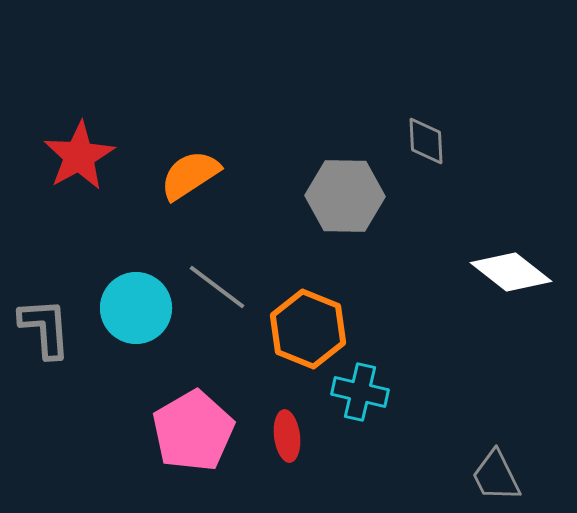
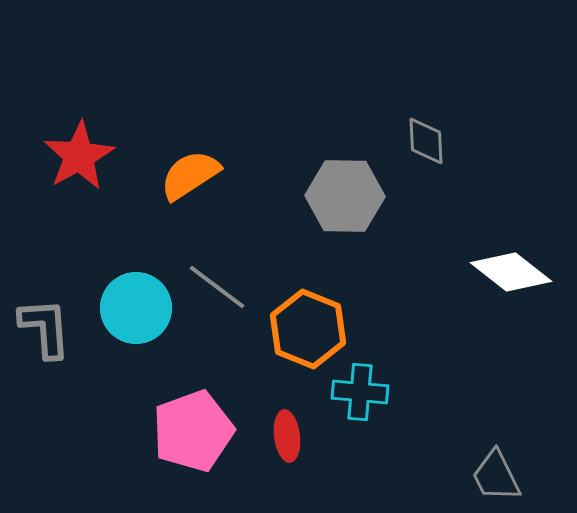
cyan cross: rotated 8 degrees counterclockwise
pink pentagon: rotated 10 degrees clockwise
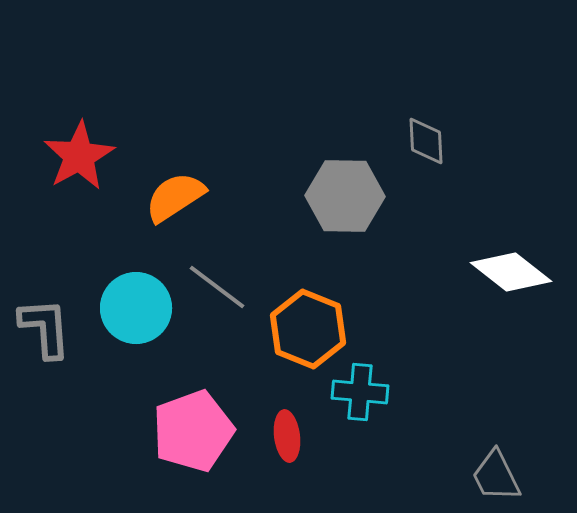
orange semicircle: moved 15 px left, 22 px down
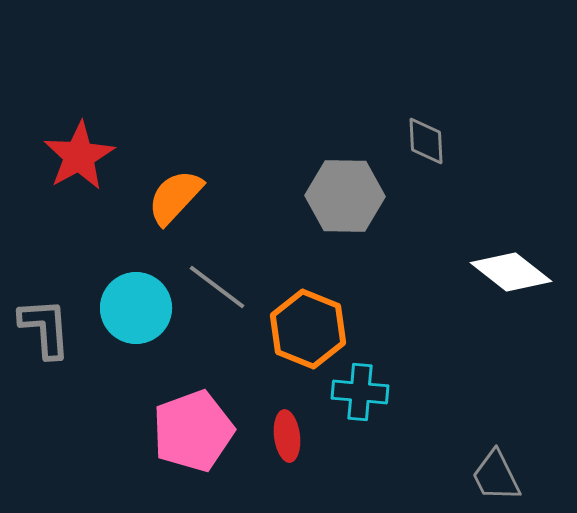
orange semicircle: rotated 14 degrees counterclockwise
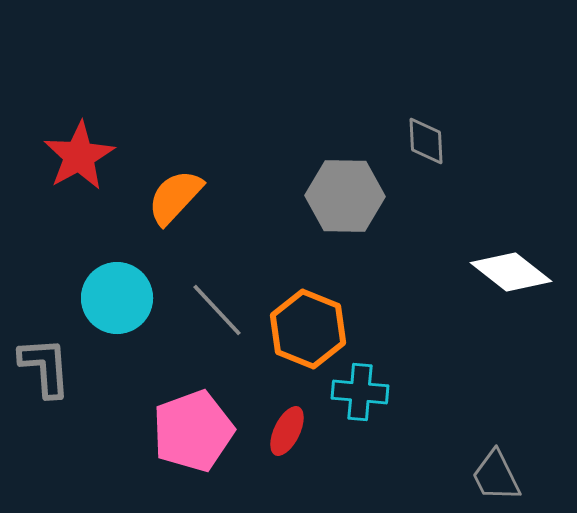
gray line: moved 23 px down; rotated 10 degrees clockwise
cyan circle: moved 19 px left, 10 px up
gray L-shape: moved 39 px down
red ellipse: moved 5 px up; rotated 33 degrees clockwise
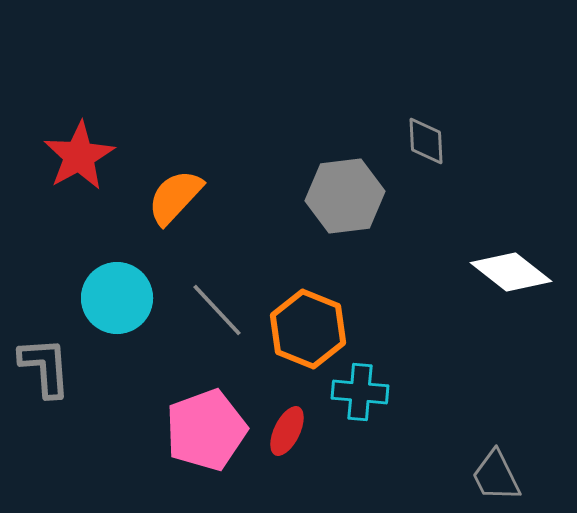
gray hexagon: rotated 8 degrees counterclockwise
pink pentagon: moved 13 px right, 1 px up
